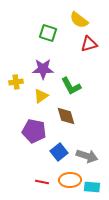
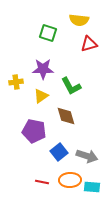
yellow semicircle: rotated 30 degrees counterclockwise
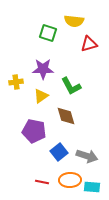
yellow semicircle: moved 5 px left, 1 px down
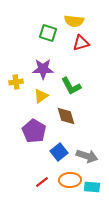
red triangle: moved 8 px left, 1 px up
purple pentagon: rotated 20 degrees clockwise
red line: rotated 48 degrees counterclockwise
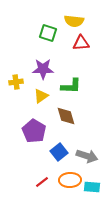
red triangle: rotated 12 degrees clockwise
green L-shape: rotated 60 degrees counterclockwise
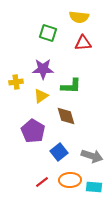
yellow semicircle: moved 5 px right, 4 px up
red triangle: moved 2 px right
purple pentagon: moved 1 px left
gray arrow: moved 5 px right
cyan rectangle: moved 2 px right
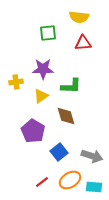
green square: rotated 24 degrees counterclockwise
orange ellipse: rotated 30 degrees counterclockwise
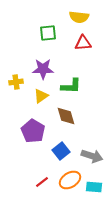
blue square: moved 2 px right, 1 px up
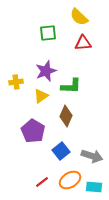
yellow semicircle: rotated 36 degrees clockwise
purple star: moved 3 px right, 2 px down; rotated 20 degrees counterclockwise
brown diamond: rotated 40 degrees clockwise
